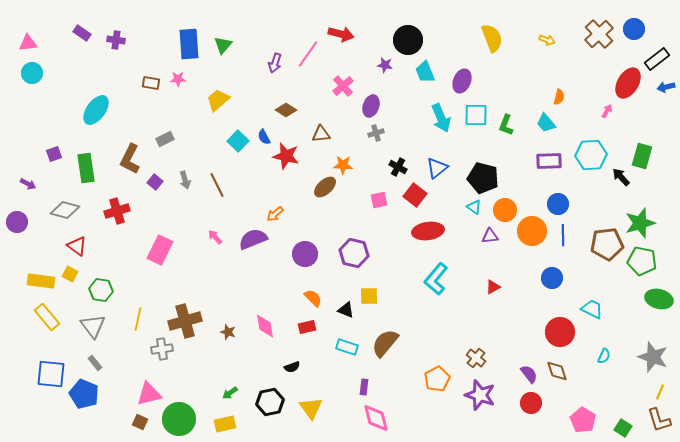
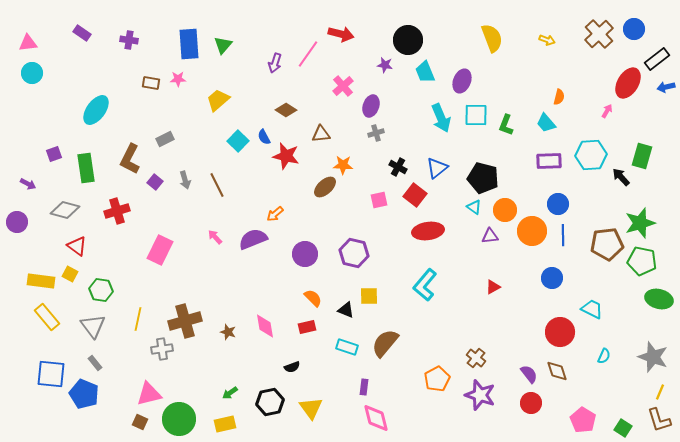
purple cross at (116, 40): moved 13 px right
cyan L-shape at (436, 279): moved 11 px left, 6 px down
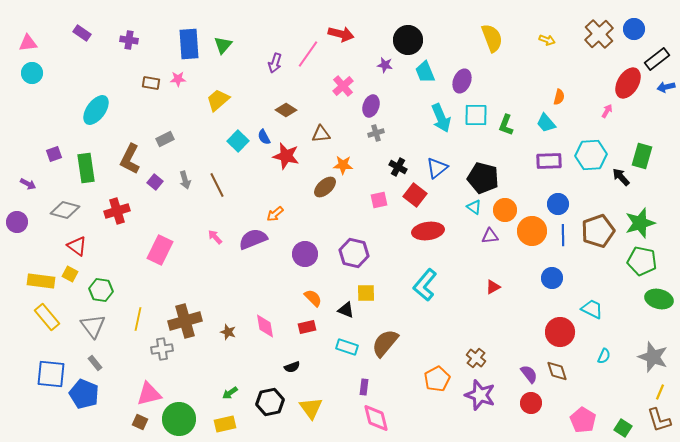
brown pentagon at (607, 244): moved 9 px left, 13 px up; rotated 12 degrees counterclockwise
yellow square at (369, 296): moved 3 px left, 3 px up
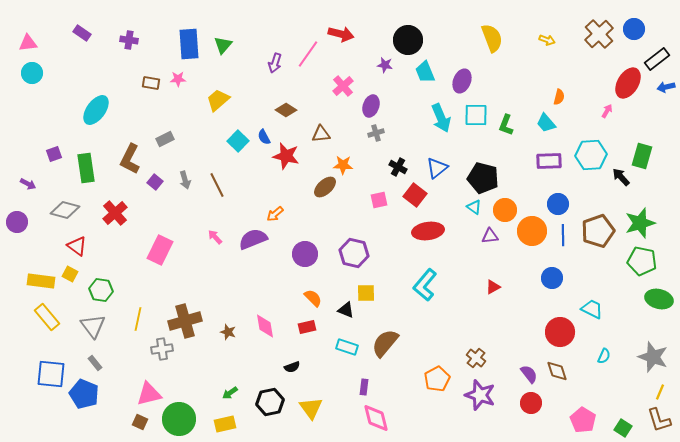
red cross at (117, 211): moved 2 px left, 2 px down; rotated 25 degrees counterclockwise
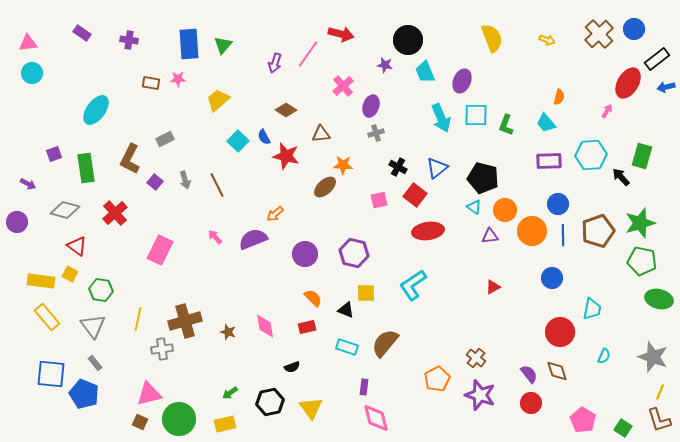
cyan L-shape at (425, 285): moved 12 px left; rotated 16 degrees clockwise
cyan trapezoid at (592, 309): rotated 75 degrees clockwise
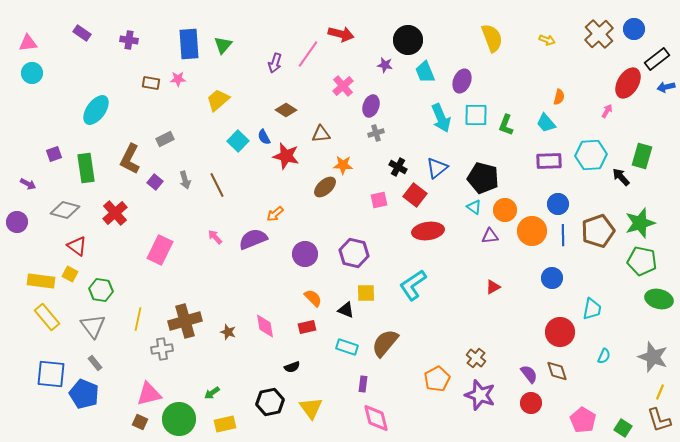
purple rectangle at (364, 387): moved 1 px left, 3 px up
green arrow at (230, 393): moved 18 px left
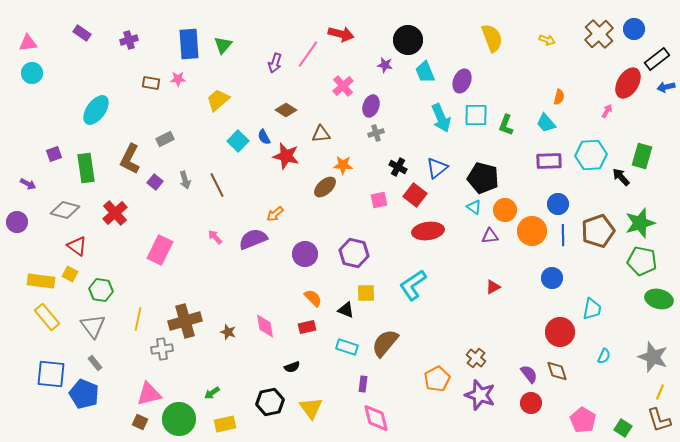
purple cross at (129, 40): rotated 24 degrees counterclockwise
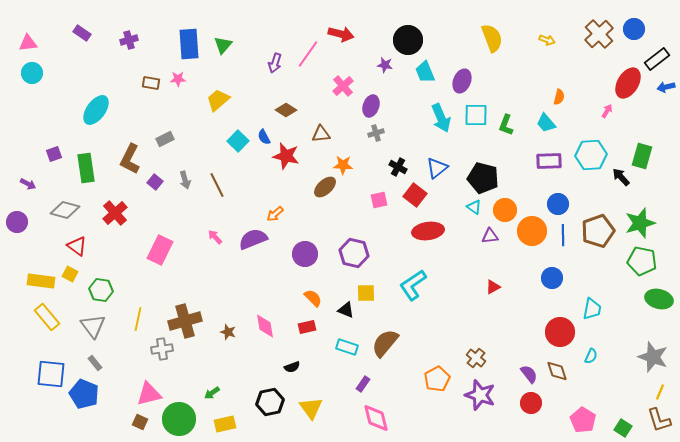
cyan semicircle at (604, 356): moved 13 px left
purple rectangle at (363, 384): rotated 28 degrees clockwise
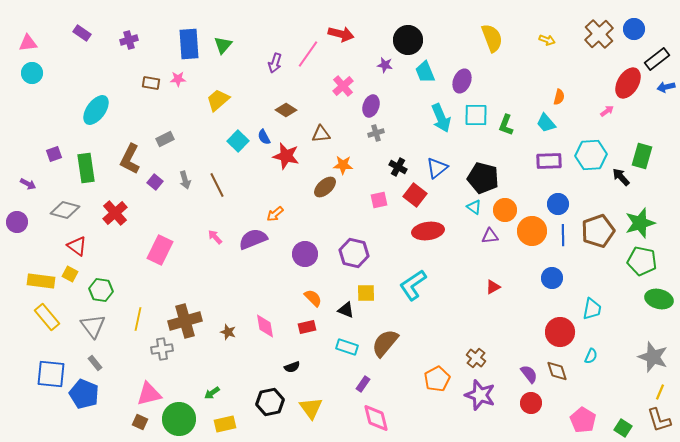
pink arrow at (607, 111): rotated 24 degrees clockwise
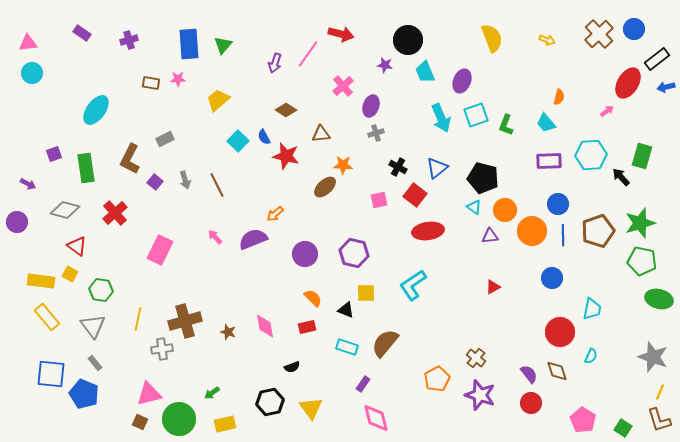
cyan square at (476, 115): rotated 20 degrees counterclockwise
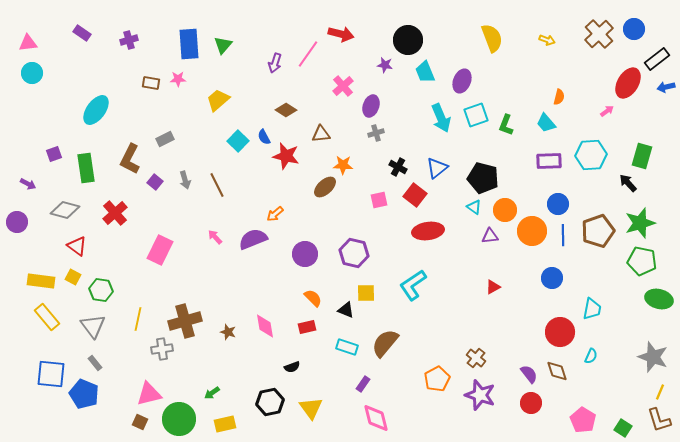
black arrow at (621, 177): moved 7 px right, 6 px down
yellow square at (70, 274): moved 3 px right, 3 px down
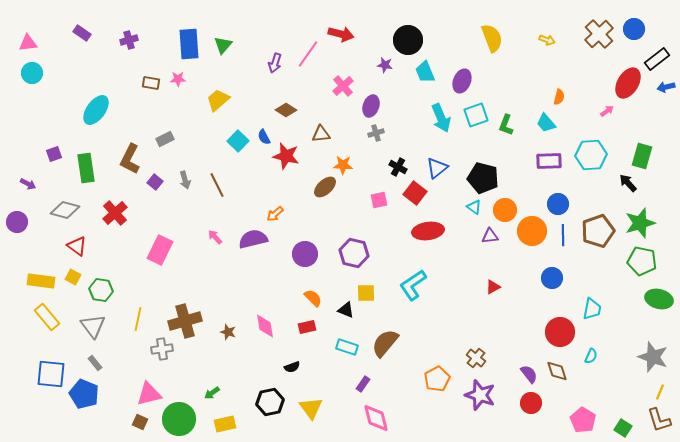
red square at (415, 195): moved 2 px up
purple semicircle at (253, 239): rotated 8 degrees clockwise
